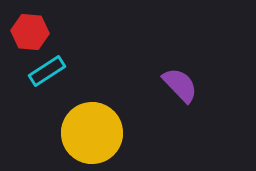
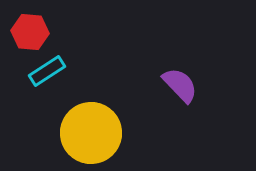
yellow circle: moved 1 px left
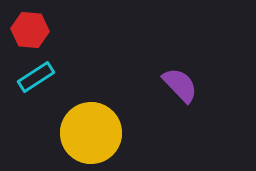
red hexagon: moved 2 px up
cyan rectangle: moved 11 px left, 6 px down
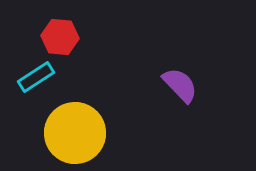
red hexagon: moved 30 px right, 7 px down
yellow circle: moved 16 px left
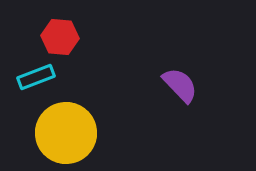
cyan rectangle: rotated 12 degrees clockwise
yellow circle: moved 9 px left
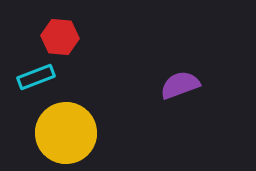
purple semicircle: rotated 66 degrees counterclockwise
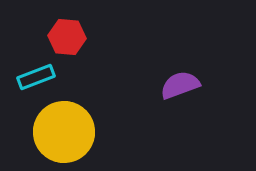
red hexagon: moved 7 px right
yellow circle: moved 2 px left, 1 px up
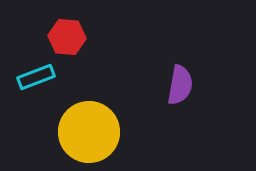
purple semicircle: rotated 120 degrees clockwise
yellow circle: moved 25 px right
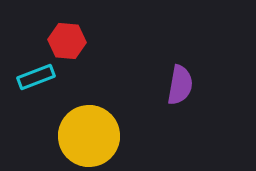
red hexagon: moved 4 px down
yellow circle: moved 4 px down
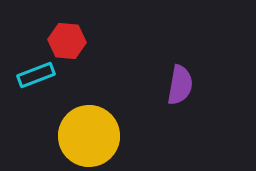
cyan rectangle: moved 2 px up
